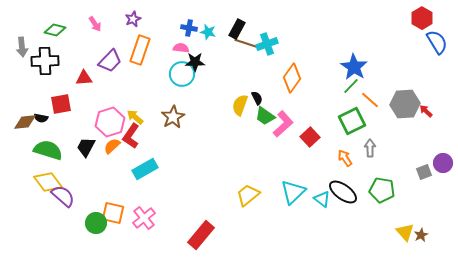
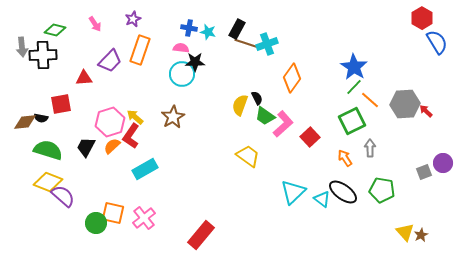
black cross at (45, 61): moved 2 px left, 6 px up
green line at (351, 86): moved 3 px right, 1 px down
yellow diamond at (48, 182): rotated 32 degrees counterclockwise
yellow trapezoid at (248, 195): moved 39 px up; rotated 75 degrees clockwise
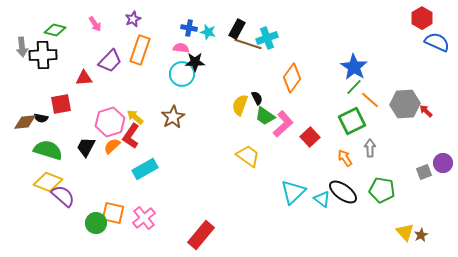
blue semicircle at (437, 42): rotated 35 degrees counterclockwise
cyan cross at (267, 44): moved 6 px up
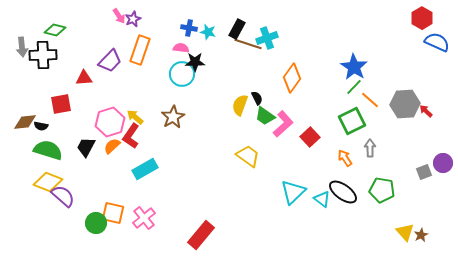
pink arrow at (95, 24): moved 24 px right, 8 px up
black semicircle at (41, 118): moved 8 px down
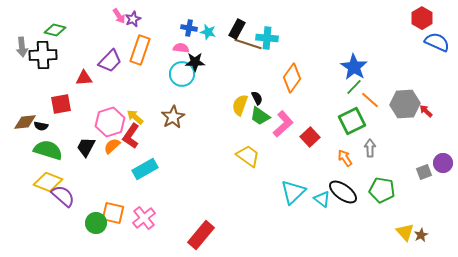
cyan cross at (267, 38): rotated 25 degrees clockwise
green trapezoid at (265, 116): moved 5 px left
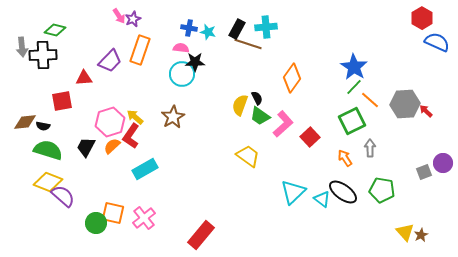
cyan cross at (267, 38): moved 1 px left, 11 px up; rotated 10 degrees counterclockwise
red square at (61, 104): moved 1 px right, 3 px up
black semicircle at (41, 126): moved 2 px right
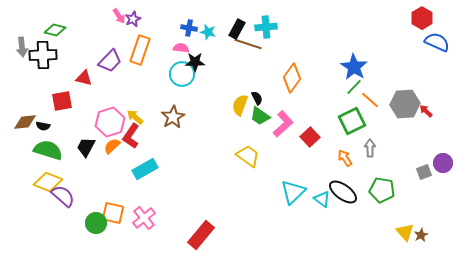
red triangle at (84, 78): rotated 18 degrees clockwise
